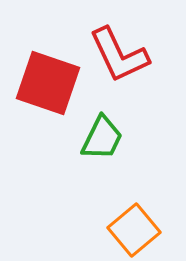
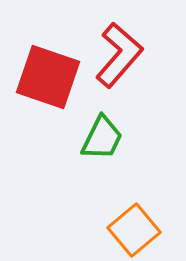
red L-shape: rotated 114 degrees counterclockwise
red square: moved 6 px up
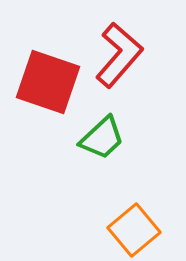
red square: moved 5 px down
green trapezoid: rotated 21 degrees clockwise
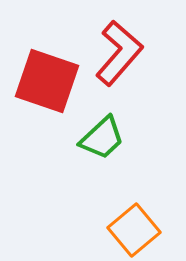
red L-shape: moved 2 px up
red square: moved 1 px left, 1 px up
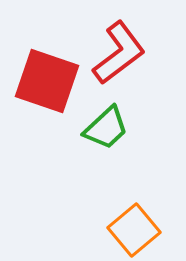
red L-shape: rotated 12 degrees clockwise
green trapezoid: moved 4 px right, 10 px up
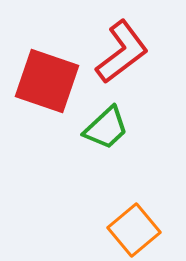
red L-shape: moved 3 px right, 1 px up
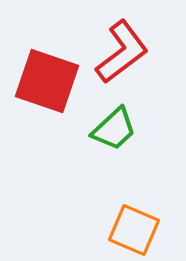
green trapezoid: moved 8 px right, 1 px down
orange square: rotated 27 degrees counterclockwise
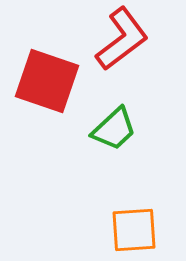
red L-shape: moved 13 px up
orange square: rotated 27 degrees counterclockwise
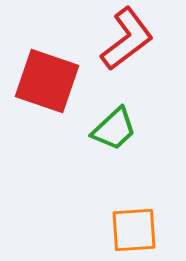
red L-shape: moved 5 px right
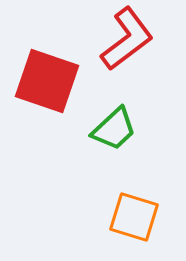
orange square: moved 13 px up; rotated 21 degrees clockwise
